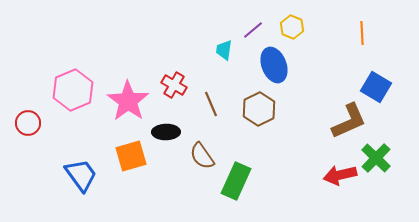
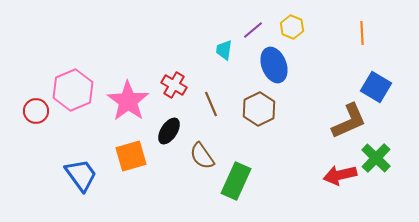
red circle: moved 8 px right, 12 px up
black ellipse: moved 3 px right, 1 px up; rotated 56 degrees counterclockwise
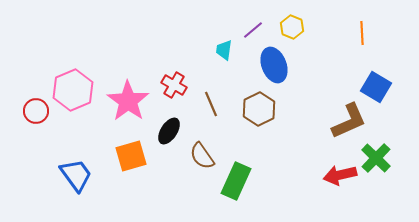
blue trapezoid: moved 5 px left
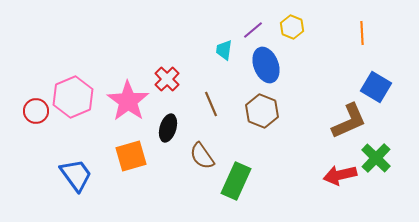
blue ellipse: moved 8 px left
red cross: moved 7 px left, 6 px up; rotated 15 degrees clockwise
pink hexagon: moved 7 px down
brown hexagon: moved 3 px right, 2 px down; rotated 12 degrees counterclockwise
black ellipse: moved 1 px left, 3 px up; rotated 16 degrees counterclockwise
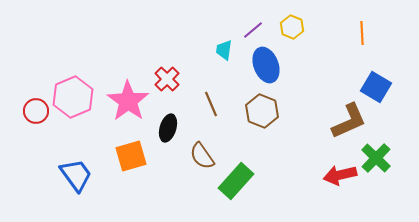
green rectangle: rotated 18 degrees clockwise
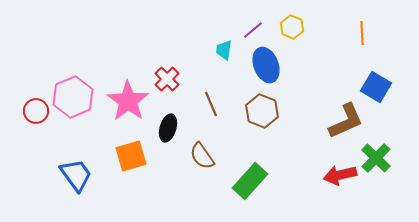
brown L-shape: moved 3 px left
green rectangle: moved 14 px right
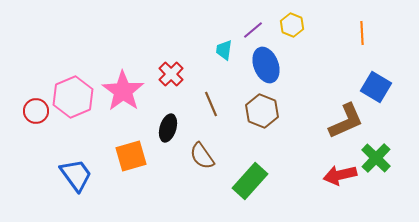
yellow hexagon: moved 2 px up
red cross: moved 4 px right, 5 px up
pink star: moved 5 px left, 10 px up
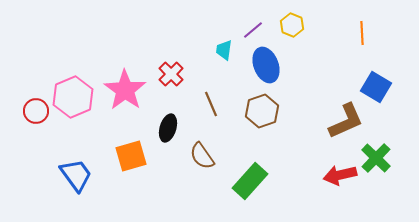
pink star: moved 2 px right, 1 px up
brown hexagon: rotated 20 degrees clockwise
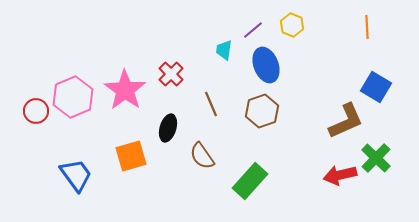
orange line: moved 5 px right, 6 px up
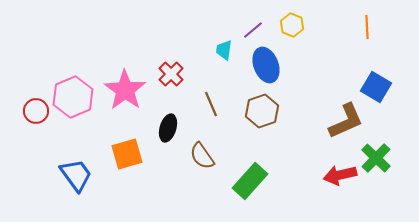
orange square: moved 4 px left, 2 px up
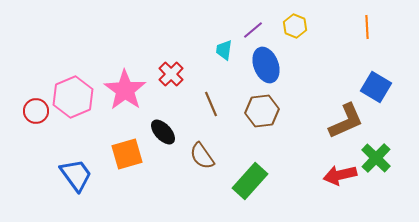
yellow hexagon: moved 3 px right, 1 px down
brown hexagon: rotated 12 degrees clockwise
black ellipse: moved 5 px left, 4 px down; rotated 60 degrees counterclockwise
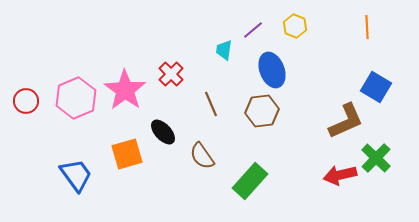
blue ellipse: moved 6 px right, 5 px down
pink hexagon: moved 3 px right, 1 px down
red circle: moved 10 px left, 10 px up
